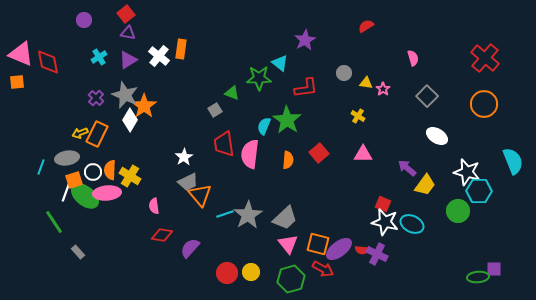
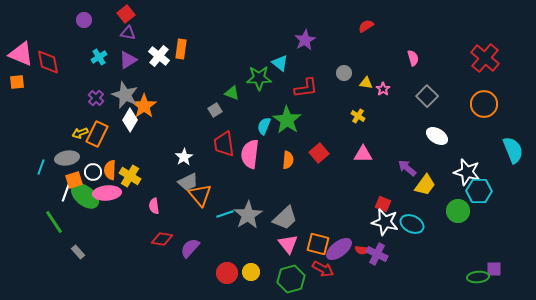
cyan semicircle at (513, 161): moved 11 px up
red diamond at (162, 235): moved 4 px down
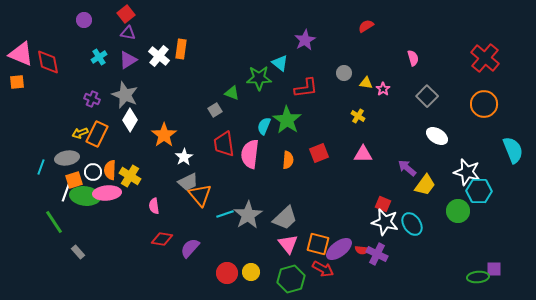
purple cross at (96, 98): moved 4 px left, 1 px down; rotated 21 degrees counterclockwise
orange star at (144, 106): moved 20 px right, 29 px down
red square at (319, 153): rotated 18 degrees clockwise
green ellipse at (85, 196): rotated 32 degrees counterclockwise
cyan ellipse at (412, 224): rotated 30 degrees clockwise
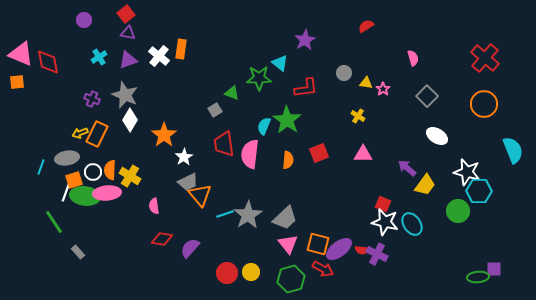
purple triangle at (128, 60): rotated 12 degrees clockwise
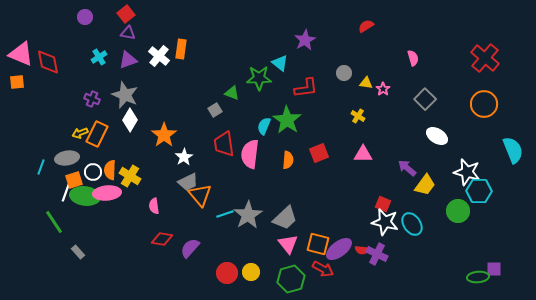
purple circle at (84, 20): moved 1 px right, 3 px up
gray square at (427, 96): moved 2 px left, 3 px down
